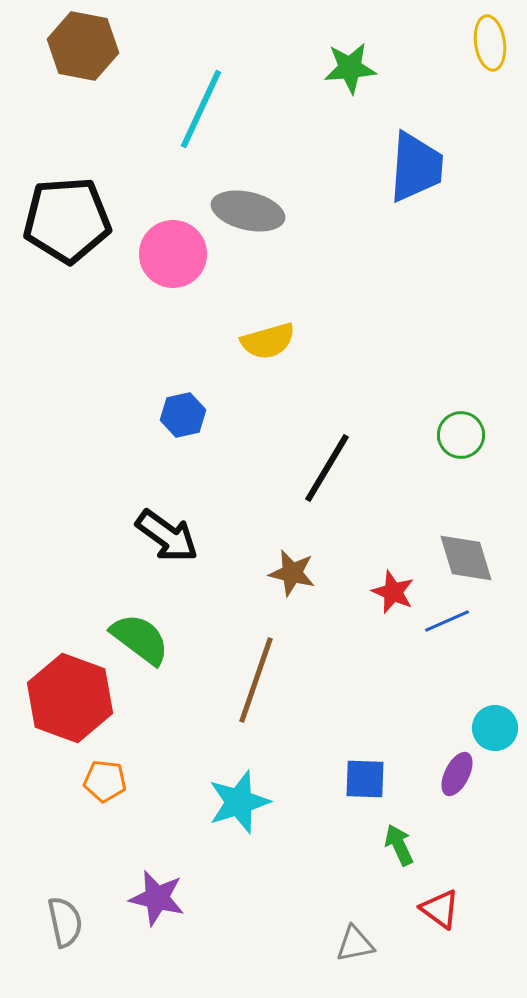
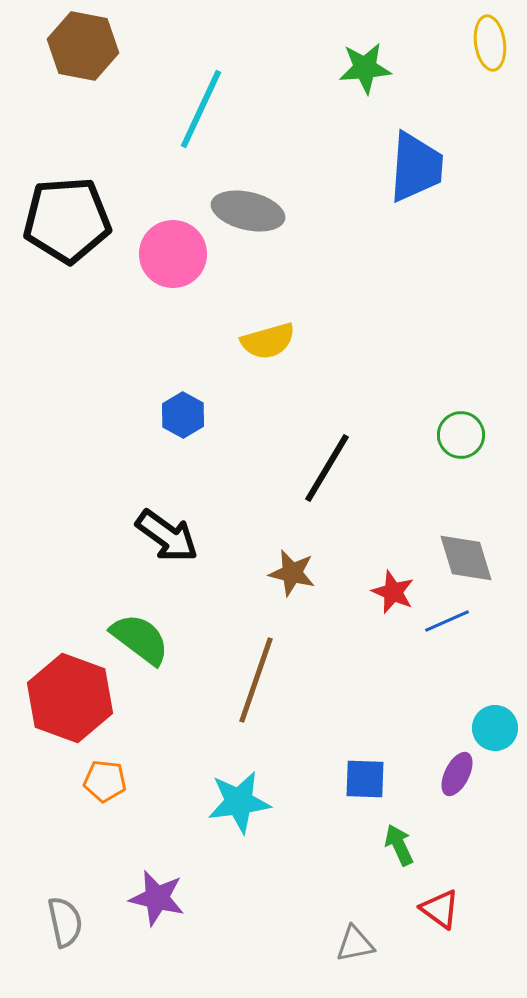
green star: moved 15 px right
blue hexagon: rotated 18 degrees counterclockwise
cyan star: rotated 10 degrees clockwise
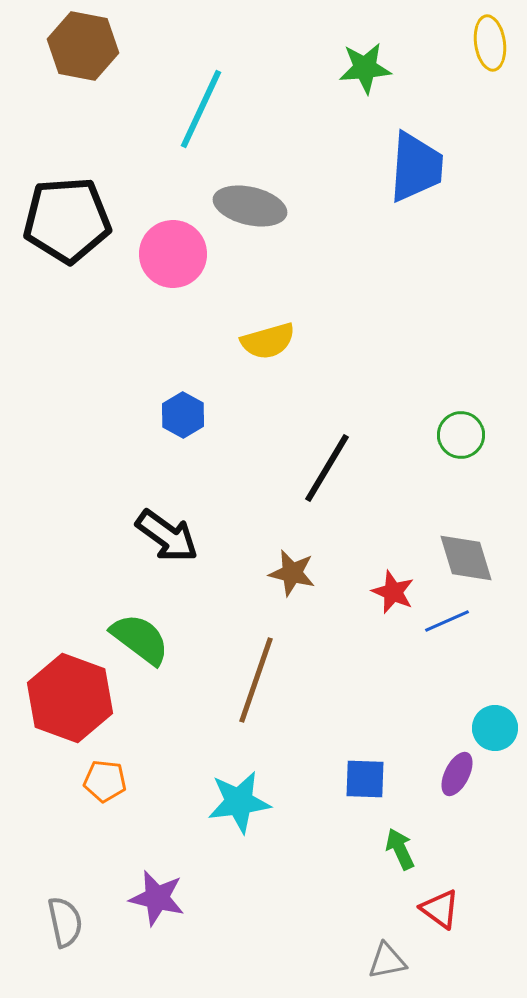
gray ellipse: moved 2 px right, 5 px up
green arrow: moved 1 px right, 4 px down
gray triangle: moved 32 px right, 17 px down
